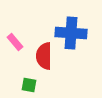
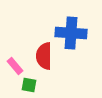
pink rectangle: moved 24 px down
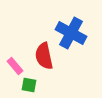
blue cross: rotated 24 degrees clockwise
red semicircle: rotated 12 degrees counterclockwise
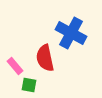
red semicircle: moved 1 px right, 2 px down
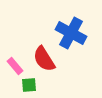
red semicircle: moved 1 px left, 1 px down; rotated 20 degrees counterclockwise
green square: rotated 14 degrees counterclockwise
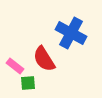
pink rectangle: rotated 12 degrees counterclockwise
green square: moved 1 px left, 2 px up
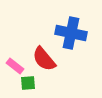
blue cross: rotated 16 degrees counterclockwise
red semicircle: rotated 8 degrees counterclockwise
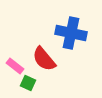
green square: rotated 28 degrees clockwise
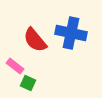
red semicircle: moved 9 px left, 19 px up
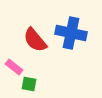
pink rectangle: moved 1 px left, 1 px down
green square: moved 1 px right, 1 px down; rotated 14 degrees counterclockwise
